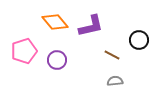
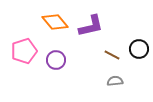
black circle: moved 9 px down
purple circle: moved 1 px left
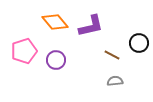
black circle: moved 6 px up
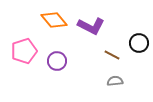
orange diamond: moved 1 px left, 2 px up
purple L-shape: rotated 40 degrees clockwise
purple circle: moved 1 px right, 1 px down
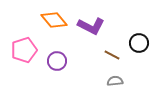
pink pentagon: moved 1 px up
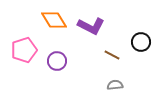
orange diamond: rotated 8 degrees clockwise
black circle: moved 2 px right, 1 px up
gray semicircle: moved 4 px down
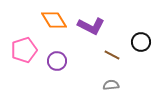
gray semicircle: moved 4 px left
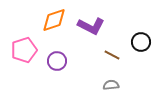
orange diamond: rotated 76 degrees counterclockwise
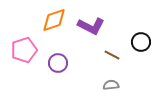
purple circle: moved 1 px right, 2 px down
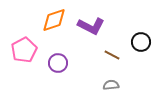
pink pentagon: rotated 10 degrees counterclockwise
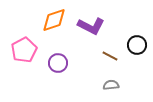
black circle: moved 4 px left, 3 px down
brown line: moved 2 px left, 1 px down
